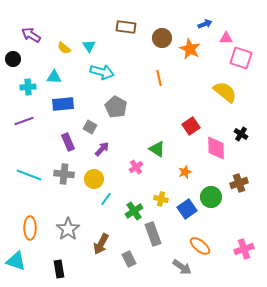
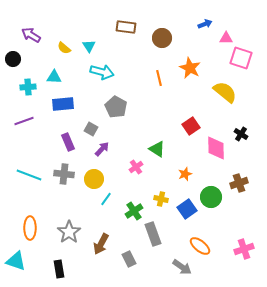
orange star at (190, 49): moved 19 px down
gray square at (90, 127): moved 1 px right, 2 px down
orange star at (185, 172): moved 2 px down
gray star at (68, 229): moved 1 px right, 3 px down
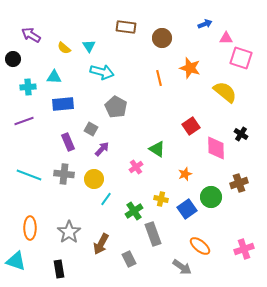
orange star at (190, 68): rotated 10 degrees counterclockwise
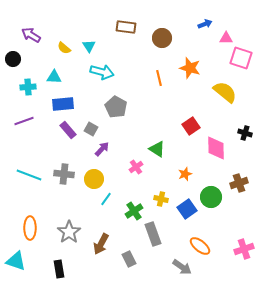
black cross at (241, 134): moved 4 px right, 1 px up; rotated 16 degrees counterclockwise
purple rectangle at (68, 142): moved 12 px up; rotated 18 degrees counterclockwise
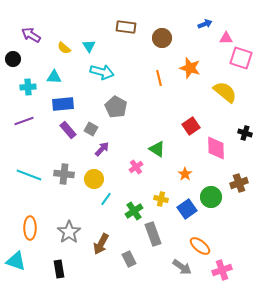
orange star at (185, 174): rotated 16 degrees counterclockwise
pink cross at (244, 249): moved 22 px left, 21 px down
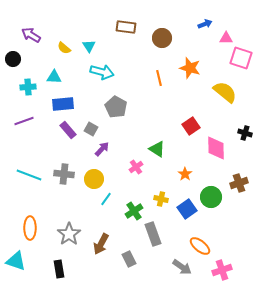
gray star at (69, 232): moved 2 px down
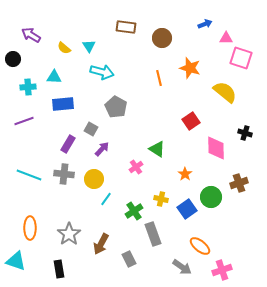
red square at (191, 126): moved 5 px up
purple rectangle at (68, 130): moved 14 px down; rotated 72 degrees clockwise
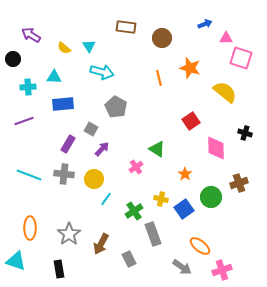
blue square at (187, 209): moved 3 px left
